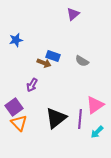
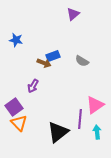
blue star: rotated 24 degrees clockwise
blue rectangle: rotated 40 degrees counterclockwise
purple arrow: moved 1 px right, 1 px down
black triangle: moved 2 px right, 14 px down
cyan arrow: rotated 128 degrees clockwise
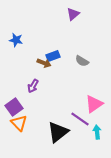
pink triangle: moved 1 px left, 1 px up
purple line: rotated 60 degrees counterclockwise
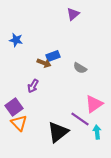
gray semicircle: moved 2 px left, 7 px down
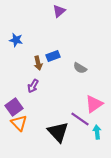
purple triangle: moved 14 px left, 3 px up
brown arrow: moved 6 px left; rotated 56 degrees clockwise
black triangle: rotated 35 degrees counterclockwise
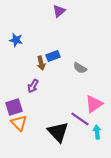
brown arrow: moved 3 px right
purple square: rotated 18 degrees clockwise
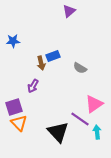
purple triangle: moved 10 px right
blue star: moved 3 px left, 1 px down; rotated 16 degrees counterclockwise
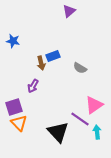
blue star: rotated 16 degrees clockwise
pink triangle: moved 1 px down
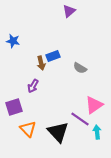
orange triangle: moved 9 px right, 6 px down
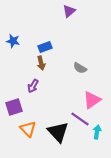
blue rectangle: moved 8 px left, 9 px up
pink triangle: moved 2 px left, 5 px up
cyan arrow: rotated 16 degrees clockwise
